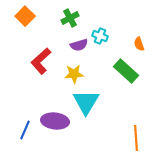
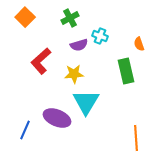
orange square: moved 1 px down
green rectangle: rotated 35 degrees clockwise
purple ellipse: moved 2 px right, 3 px up; rotated 16 degrees clockwise
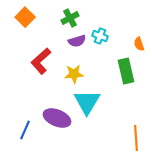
purple semicircle: moved 2 px left, 4 px up
cyan triangle: moved 1 px right
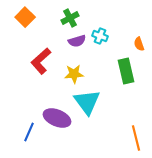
cyan triangle: rotated 8 degrees counterclockwise
blue line: moved 4 px right, 2 px down
orange line: rotated 10 degrees counterclockwise
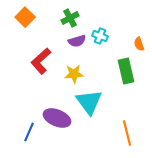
cyan triangle: moved 2 px right
orange line: moved 9 px left, 5 px up
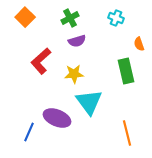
cyan cross: moved 16 px right, 18 px up
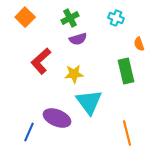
purple semicircle: moved 1 px right, 2 px up
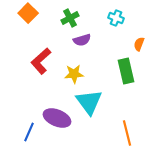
orange square: moved 3 px right, 4 px up
purple semicircle: moved 4 px right, 1 px down
orange semicircle: rotated 40 degrees clockwise
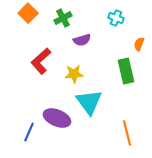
green cross: moved 7 px left
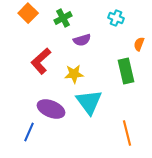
purple ellipse: moved 6 px left, 9 px up
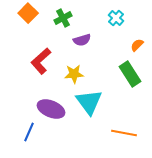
cyan cross: rotated 21 degrees clockwise
orange semicircle: moved 2 px left, 1 px down; rotated 24 degrees clockwise
green rectangle: moved 4 px right, 3 px down; rotated 20 degrees counterclockwise
orange line: moved 3 px left; rotated 65 degrees counterclockwise
